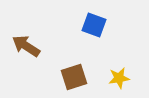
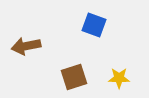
brown arrow: rotated 44 degrees counterclockwise
yellow star: rotated 10 degrees clockwise
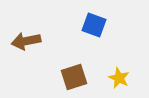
brown arrow: moved 5 px up
yellow star: rotated 25 degrees clockwise
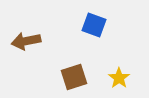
yellow star: rotated 10 degrees clockwise
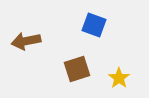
brown square: moved 3 px right, 8 px up
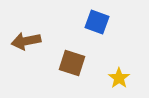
blue square: moved 3 px right, 3 px up
brown square: moved 5 px left, 6 px up; rotated 36 degrees clockwise
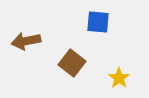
blue square: moved 1 px right; rotated 15 degrees counterclockwise
brown square: rotated 20 degrees clockwise
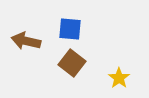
blue square: moved 28 px left, 7 px down
brown arrow: rotated 24 degrees clockwise
